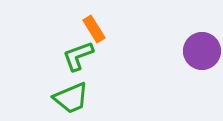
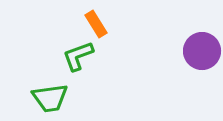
orange rectangle: moved 2 px right, 5 px up
green trapezoid: moved 21 px left; rotated 15 degrees clockwise
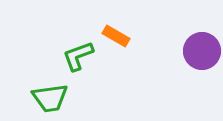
orange rectangle: moved 20 px right, 12 px down; rotated 28 degrees counterclockwise
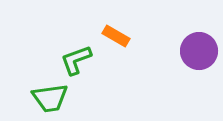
purple circle: moved 3 px left
green L-shape: moved 2 px left, 4 px down
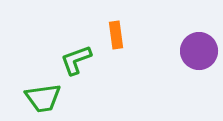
orange rectangle: moved 1 px up; rotated 52 degrees clockwise
green trapezoid: moved 7 px left
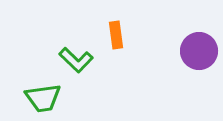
green L-shape: rotated 116 degrees counterclockwise
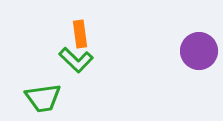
orange rectangle: moved 36 px left, 1 px up
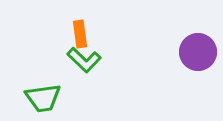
purple circle: moved 1 px left, 1 px down
green L-shape: moved 8 px right
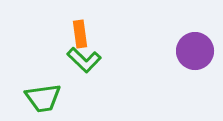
purple circle: moved 3 px left, 1 px up
